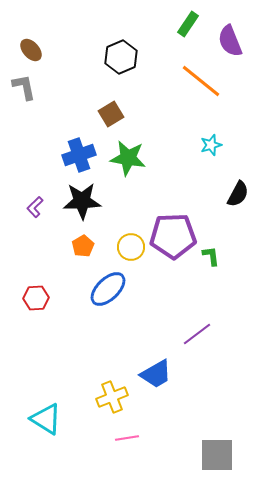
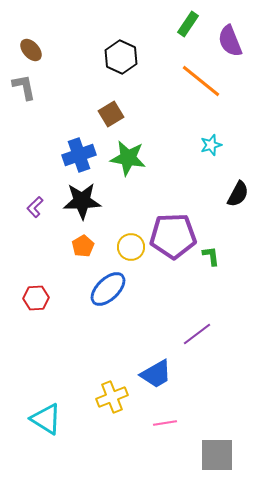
black hexagon: rotated 12 degrees counterclockwise
pink line: moved 38 px right, 15 px up
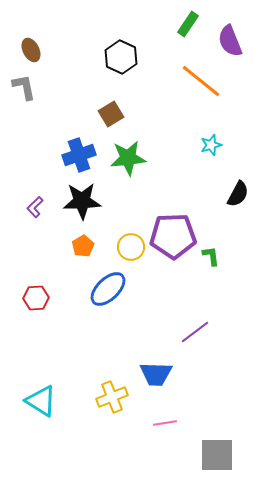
brown ellipse: rotated 15 degrees clockwise
green star: rotated 15 degrees counterclockwise
purple line: moved 2 px left, 2 px up
blue trapezoid: rotated 32 degrees clockwise
cyan triangle: moved 5 px left, 18 px up
